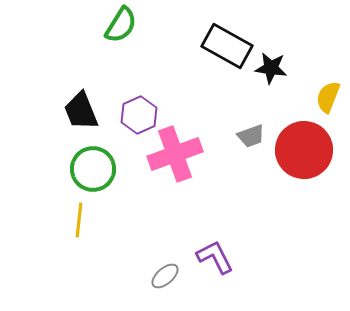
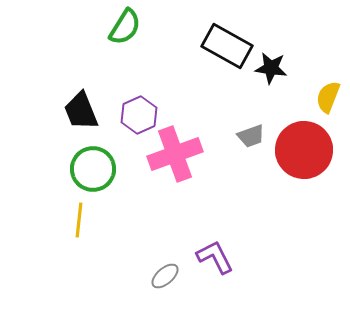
green semicircle: moved 4 px right, 2 px down
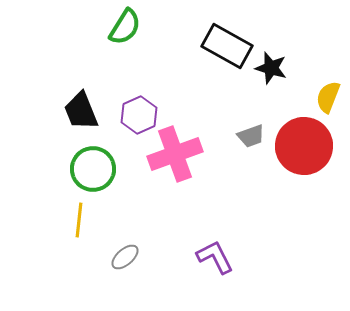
black star: rotated 8 degrees clockwise
red circle: moved 4 px up
gray ellipse: moved 40 px left, 19 px up
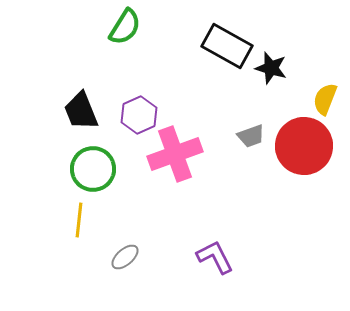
yellow semicircle: moved 3 px left, 2 px down
